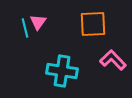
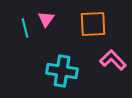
pink triangle: moved 8 px right, 3 px up
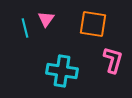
orange square: rotated 12 degrees clockwise
pink L-shape: rotated 60 degrees clockwise
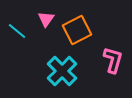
orange square: moved 16 px left, 6 px down; rotated 36 degrees counterclockwise
cyan line: moved 8 px left, 3 px down; rotated 36 degrees counterclockwise
cyan cross: rotated 36 degrees clockwise
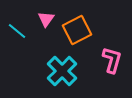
pink L-shape: moved 1 px left
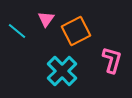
orange square: moved 1 px left, 1 px down
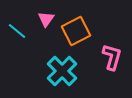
pink L-shape: moved 3 px up
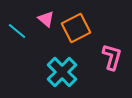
pink triangle: rotated 24 degrees counterclockwise
orange square: moved 3 px up
cyan cross: moved 1 px down
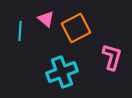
cyan line: moved 3 px right; rotated 54 degrees clockwise
cyan cross: rotated 24 degrees clockwise
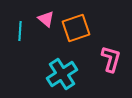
orange square: rotated 8 degrees clockwise
pink L-shape: moved 1 px left, 2 px down
cyan cross: moved 2 px down; rotated 12 degrees counterclockwise
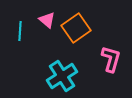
pink triangle: moved 1 px right, 1 px down
orange square: rotated 16 degrees counterclockwise
cyan cross: moved 2 px down
